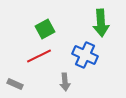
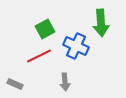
blue cross: moved 9 px left, 9 px up
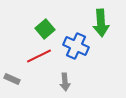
green square: rotated 12 degrees counterclockwise
gray rectangle: moved 3 px left, 5 px up
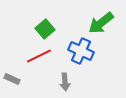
green arrow: rotated 56 degrees clockwise
blue cross: moved 5 px right, 5 px down
